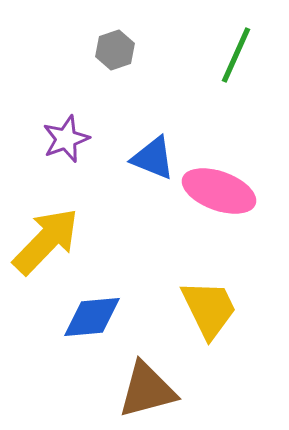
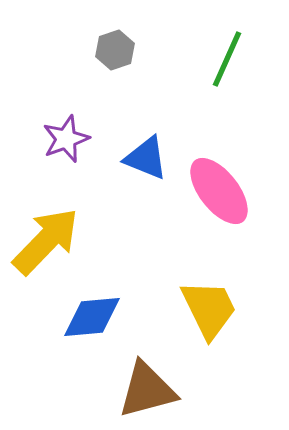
green line: moved 9 px left, 4 px down
blue triangle: moved 7 px left
pink ellipse: rotated 32 degrees clockwise
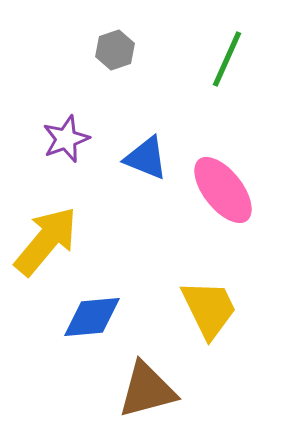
pink ellipse: moved 4 px right, 1 px up
yellow arrow: rotated 4 degrees counterclockwise
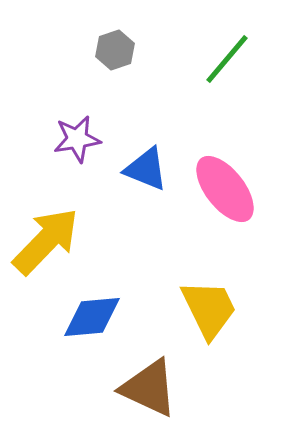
green line: rotated 16 degrees clockwise
purple star: moved 11 px right; rotated 12 degrees clockwise
blue triangle: moved 11 px down
pink ellipse: moved 2 px right, 1 px up
yellow arrow: rotated 4 degrees clockwise
brown triangle: moved 2 px right, 2 px up; rotated 40 degrees clockwise
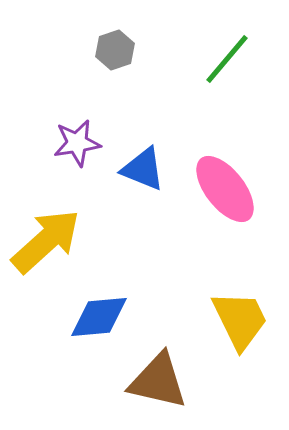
purple star: moved 4 px down
blue triangle: moved 3 px left
yellow arrow: rotated 4 degrees clockwise
yellow trapezoid: moved 31 px right, 11 px down
blue diamond: moved 7 px right
brown triangle: moved 9 px right, 7 px up; rotated 12 degrees counterclockwise
